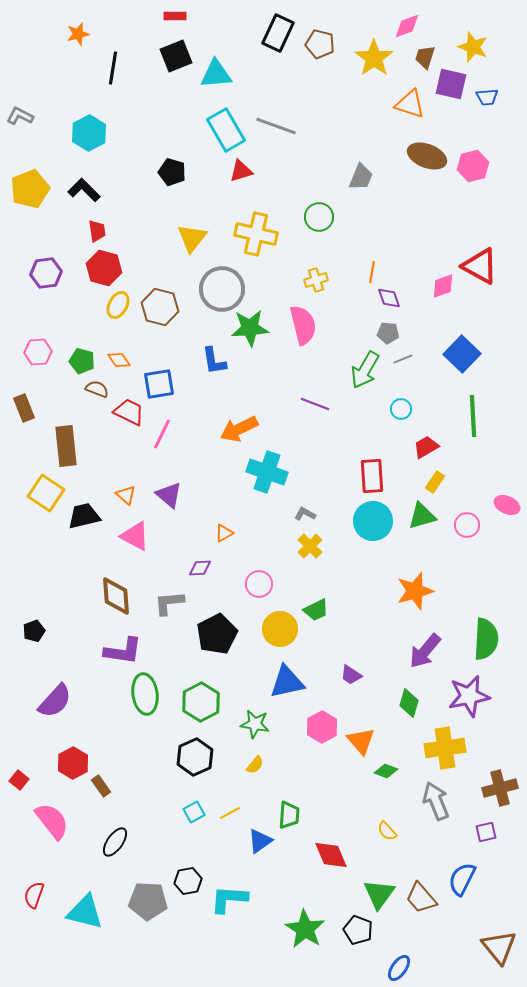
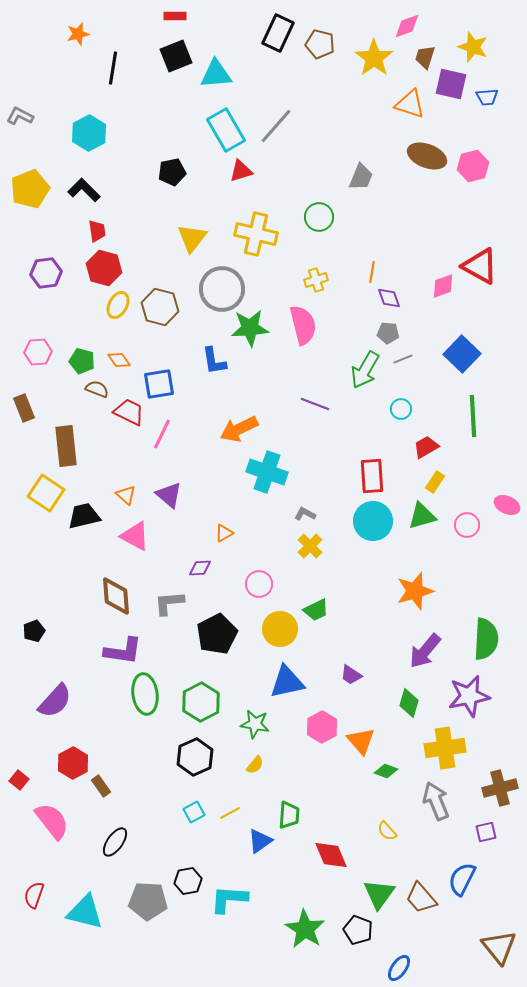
gray line at (276, 126): rotated 69 degrees counterclockwise
black pentagon at (172, 172): rotated 28 degrees counterclockwise
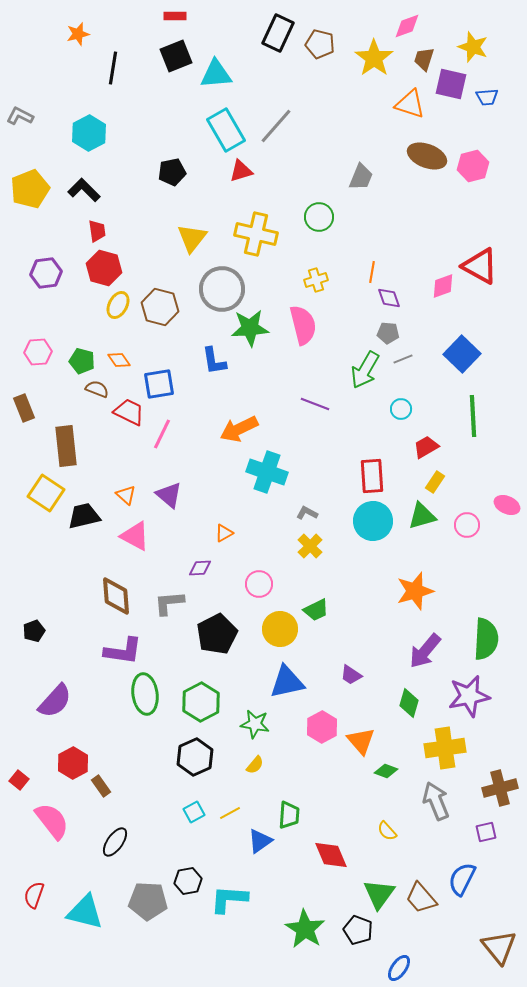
brown trapezoid at (425, 57): moved 1 px left, 2 px down
gray L-shape at (305, 514): moved 2 px right, 1 px up
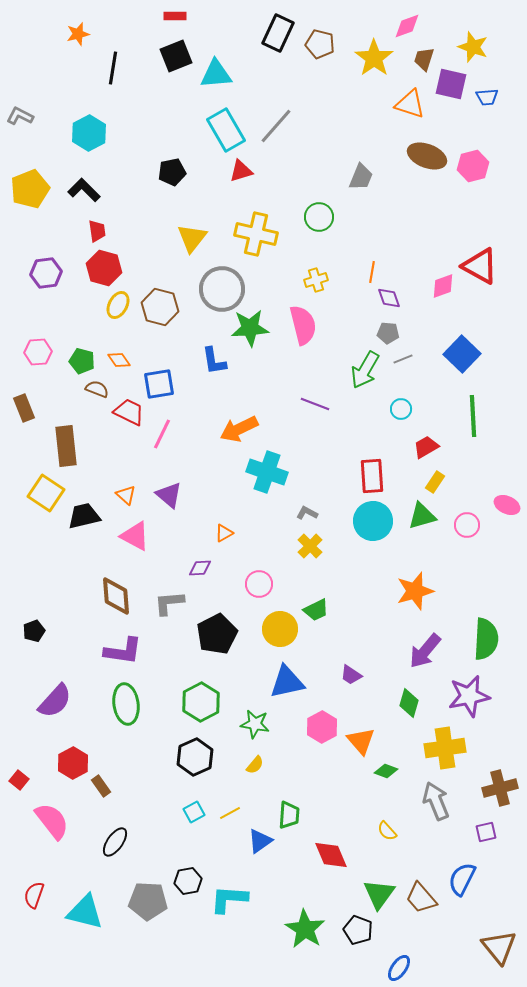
green ellipse at (145, 694): moved 19 px left, 10 px down
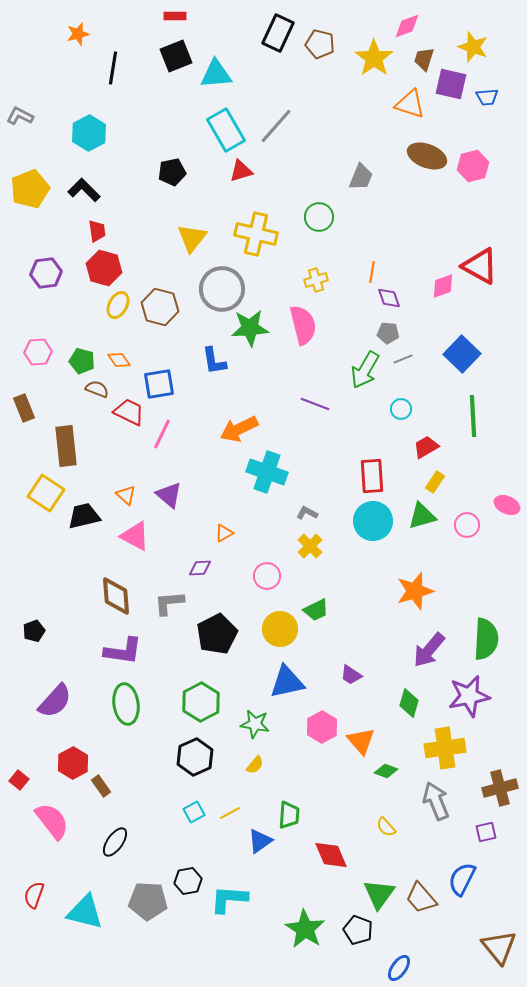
pink circle at (259, 584): moved 8 px right, 8 px up
purple arrow at (425, 651): moved 4 px right, 1 px up
yellow semicircle at (387, 831): moved 1 px left, 4 px up
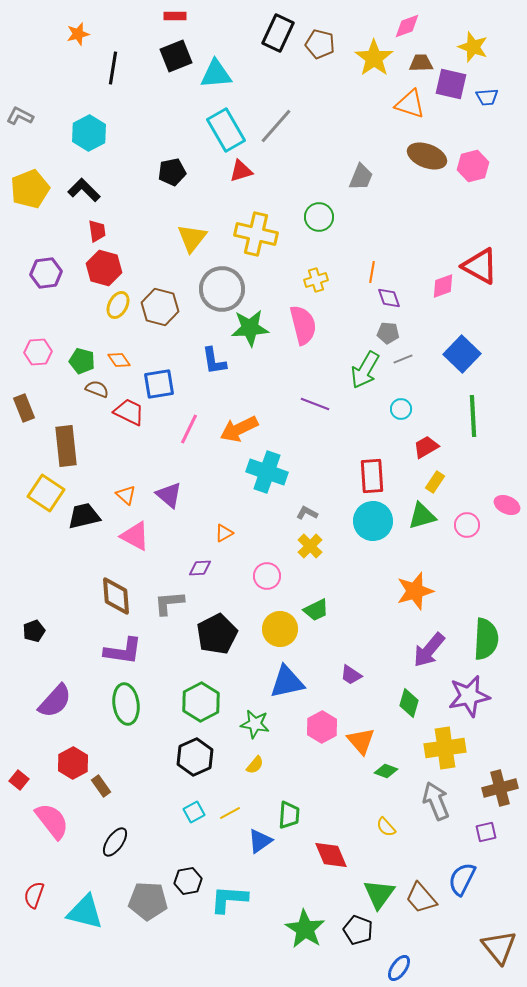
brown trapezoid at (424, 59): moved 3 px left, 4 px down; rotated 70 degrees clockwise
pink line at (162, 434): moved 27 px right, 5 px up
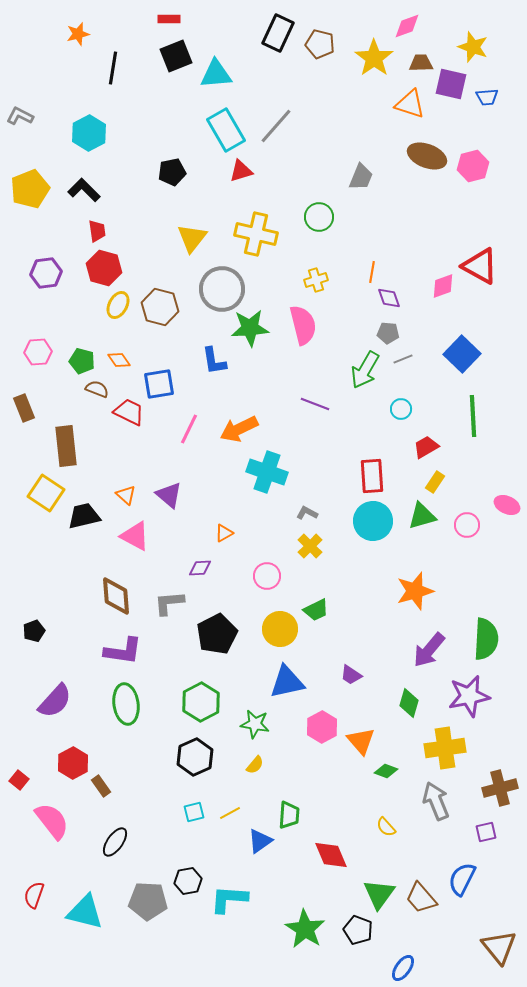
red rectangle at (175, 16): moved 6 px left, 3 px down
cyan square at (194, 812): rotated 15 degrees clockwise
blue ellipse at (399, 968): moved 4 px right
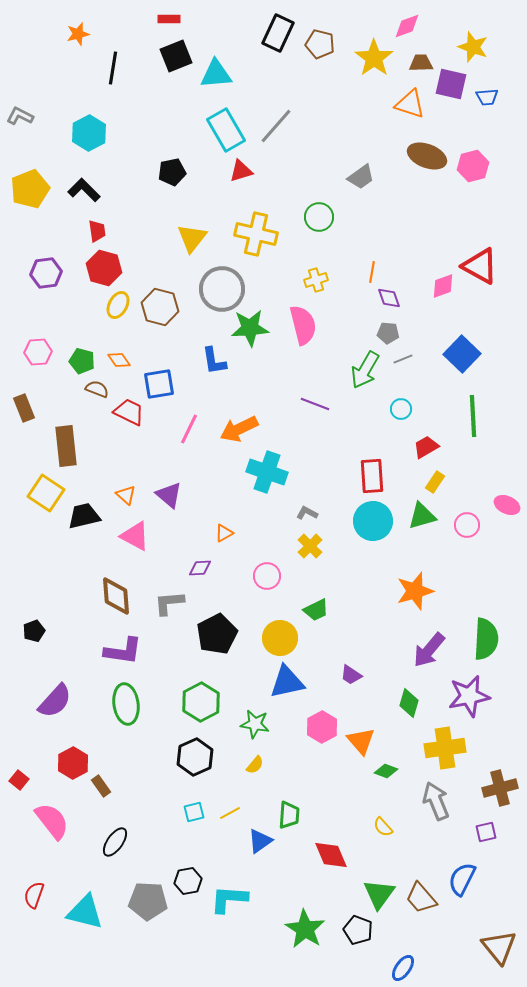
gray trapezoid at (361, 177): rotated 32 degrees clockwise
yellow circle at (280, 629): moved 9 px down
yellow semicircle at (386, 827): moved 3 px left
